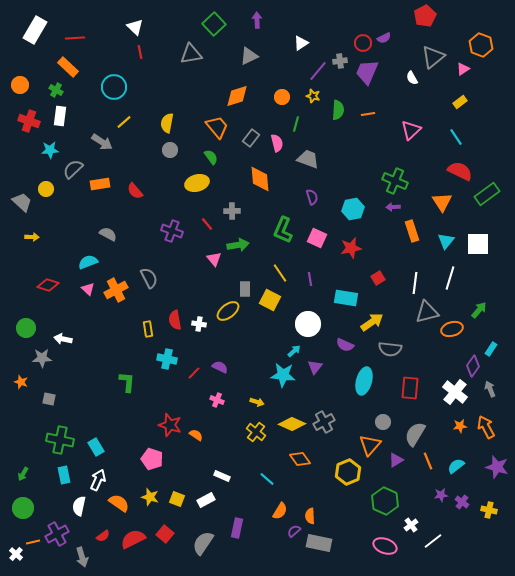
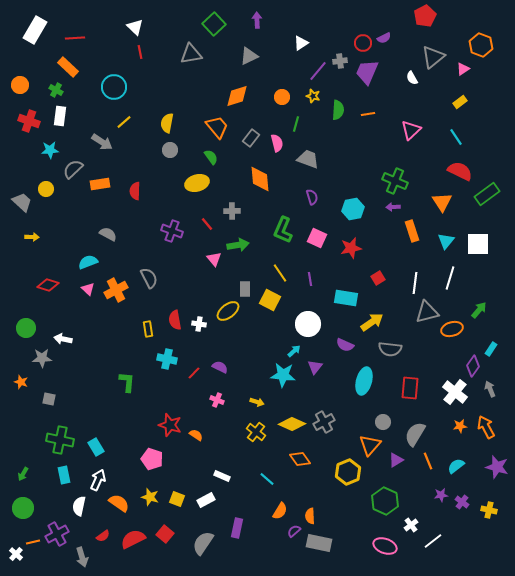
red semicircle at (135, 191): rotated 42 degrees clockwise
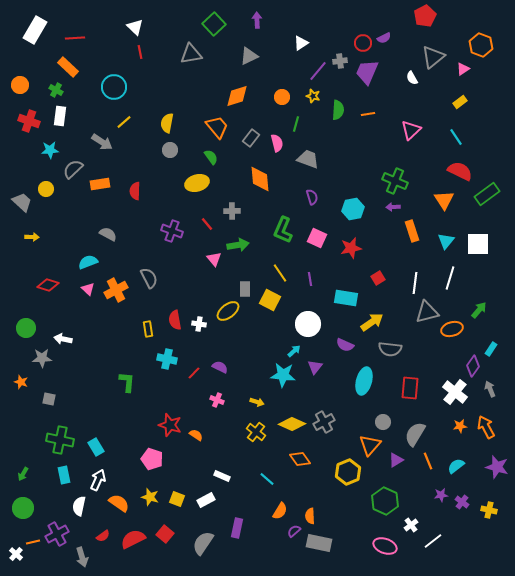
orange triangle at (442, 202): moved 2 px right, 2 px up
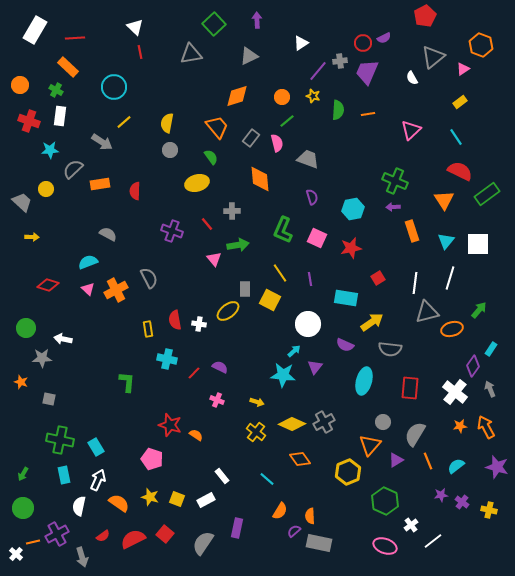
green line at (296, 124): moved 9 px left, 3 px up; rotated 35 degrees clockwise
white rectangle at (222, 476): rotated 28 degrees clockwise
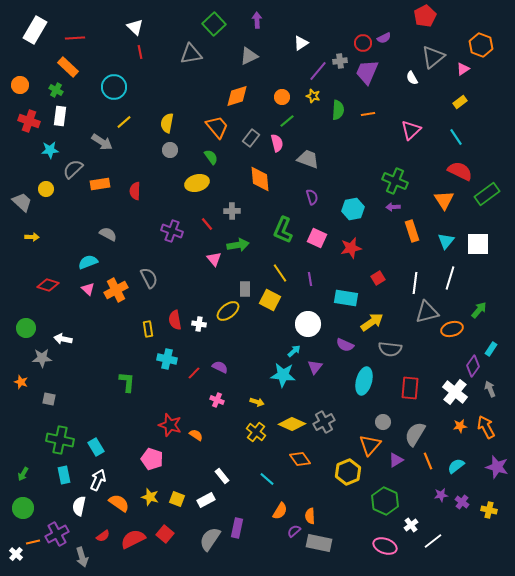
gray semicircle at (203, 543): moved 7 px right, 4 px up
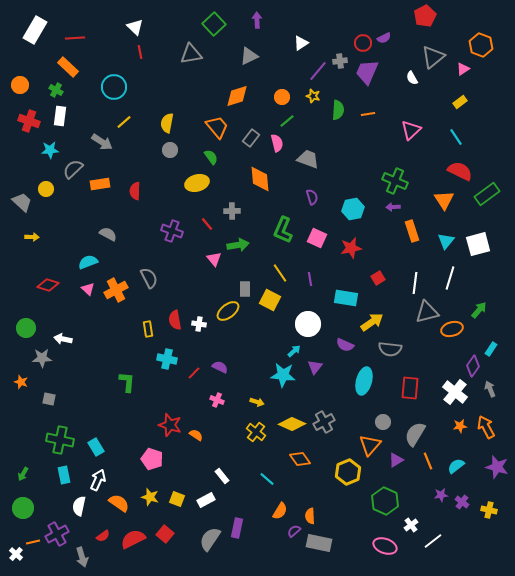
white square at (478, 244): rotated 15 degrees counterclockwise
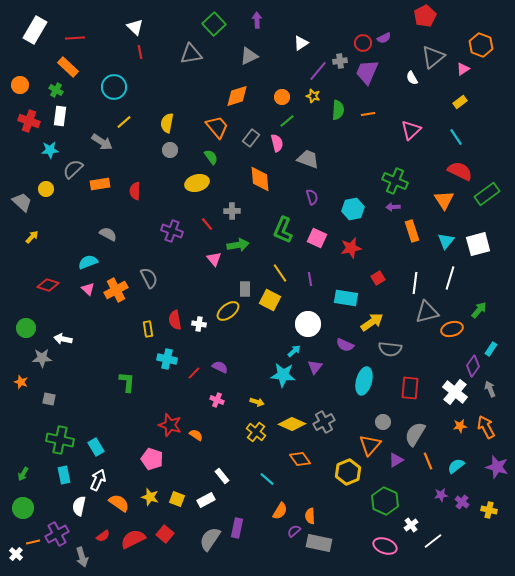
yellow arrow at (32, 237): rotated 48 degrees counterclockwise
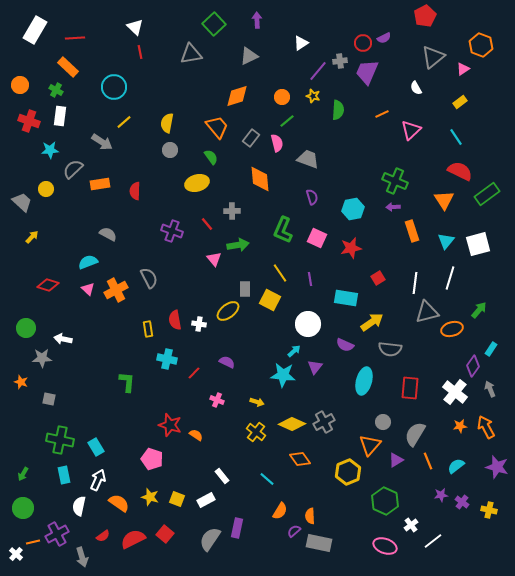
white semicircle at (412, 78): moved 4 px right, 10 px down
orange line at (368, 114): moved 14 px right; rotated 16 degrees counterclockwise
purple semicircle at (220, 367): moved 7 px right, 5 px up
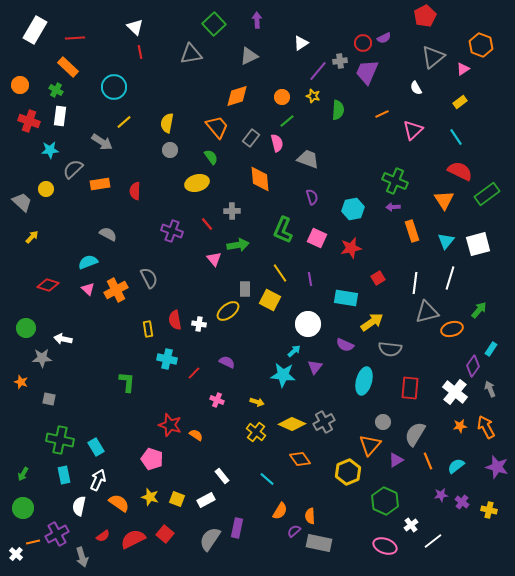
pink triangle at (411, 130): moved 2 px right
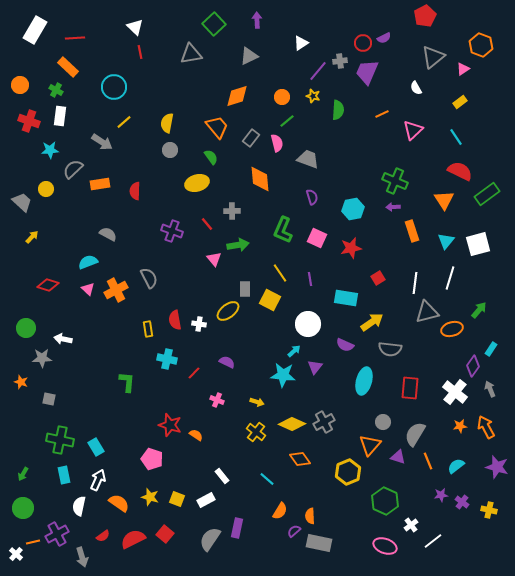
purple triangle at (396, 460): moved 2 px right, 3 px up; rotated 49 degrees clockwise
